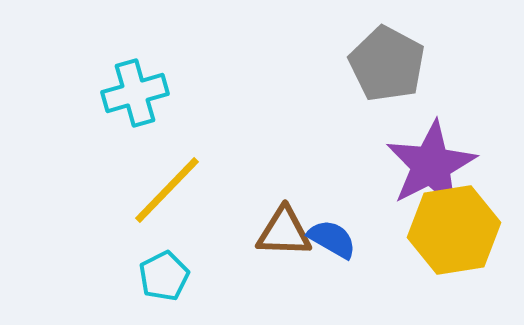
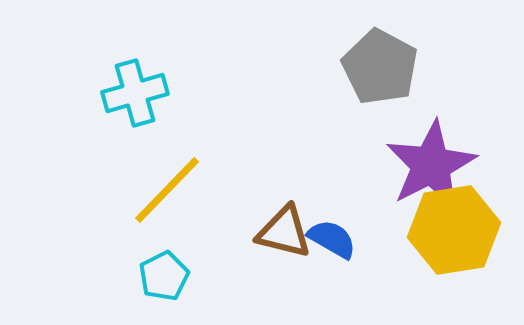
gray pentagon: moved 7 px left, 3 px down
brown triangle: rotated 12 degrees clockwise
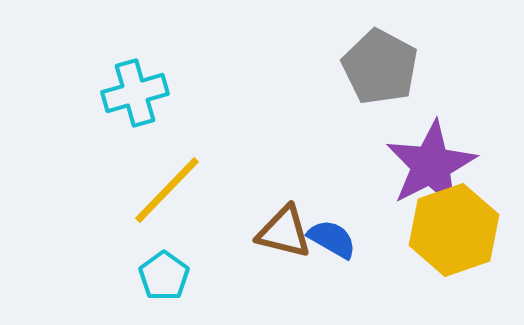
yellow hexagon: rotated 10 degrees counterclockwise
cyan pentagon: rotated 9 degrees counterclockwise
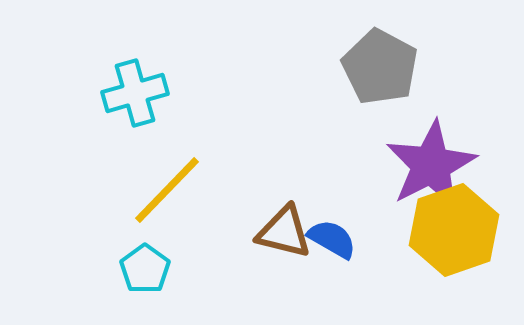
cyan pentagon: moved 19 px left, 7 px up
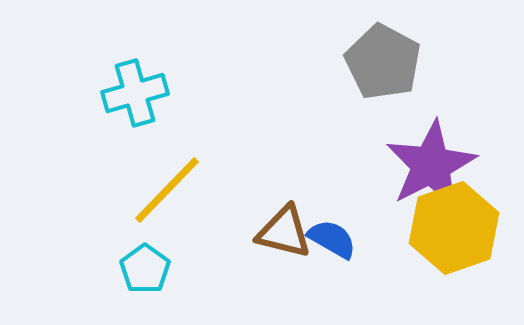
gray pentagon: moved 3 px right, 5 px up
yellow hexagon: moved 2 px up
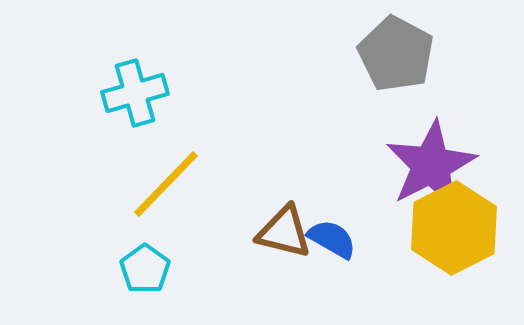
gray pentagon: moved 13 px right, 8 px up
yellow line: moved 1 px left, 6 px up
yellow hexagon: rotated 8 degrees counterclockwise
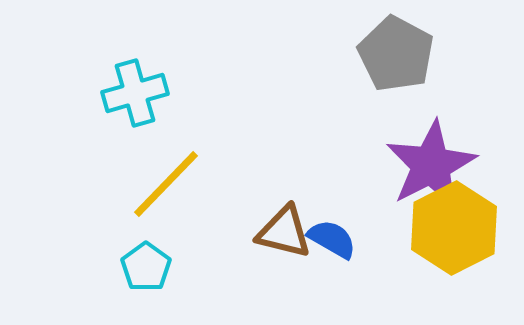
cyan pentagon: moved 1 px right, 2 px up
